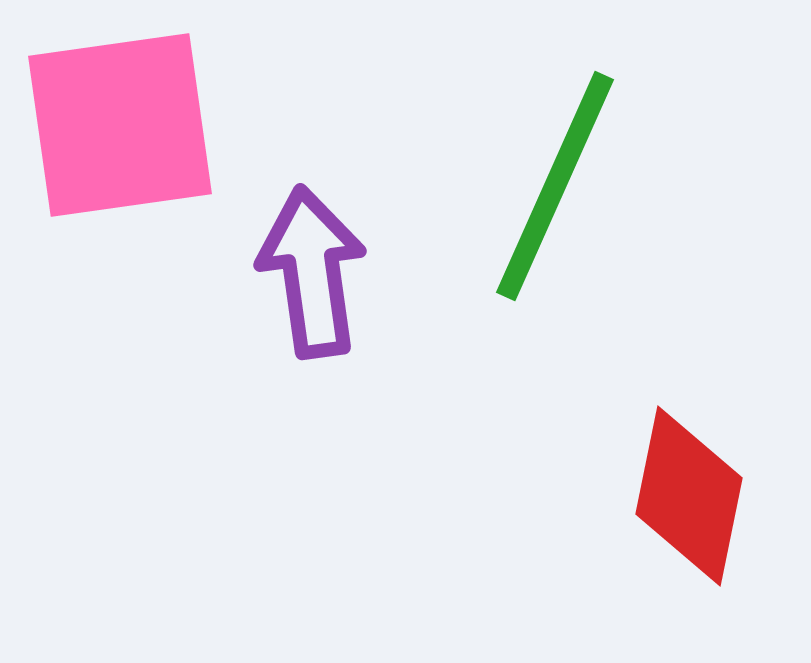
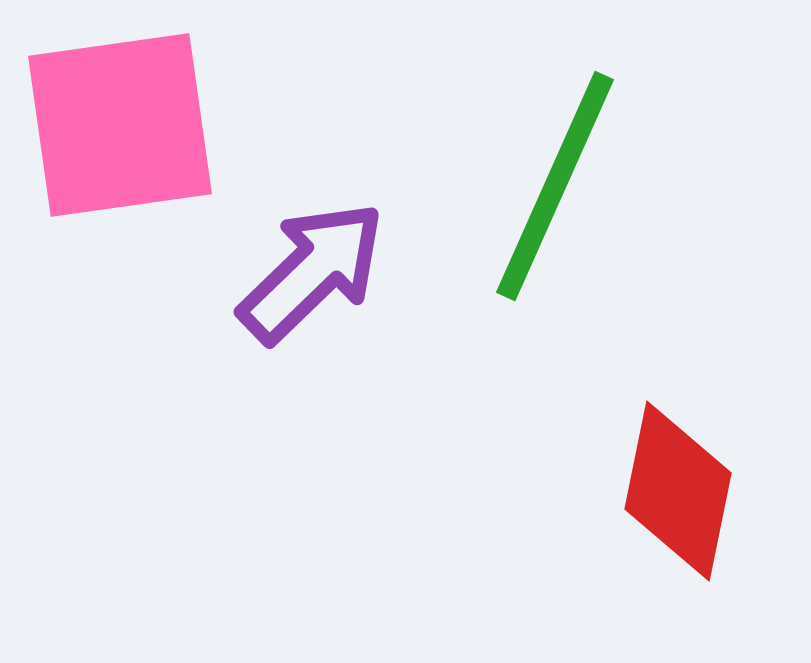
purple arrow: rotated 54 degrees clockwise
red diamond: moved 11 px left, 5 px up
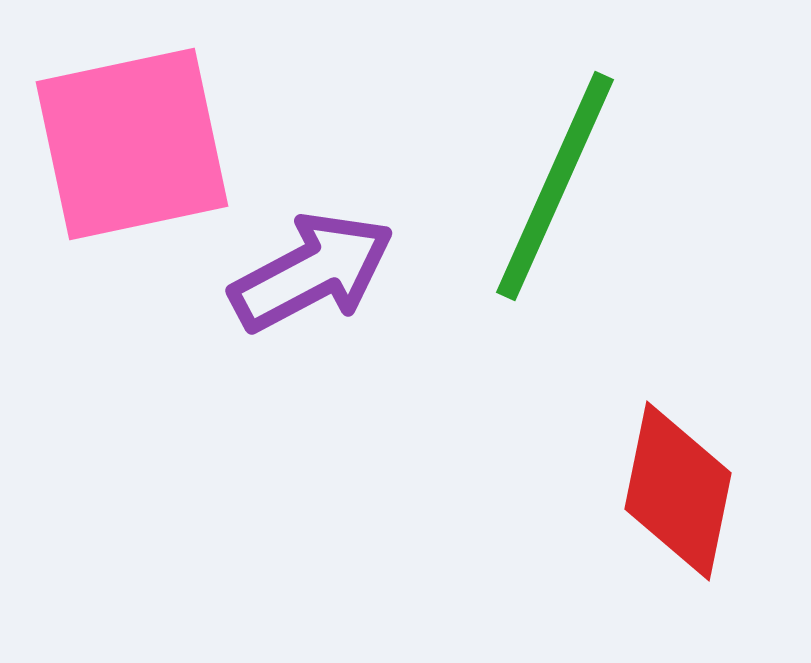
pink square: moved 12 px right, 19 px down; rotated 4 degrees counterclockwise
purple arrow: rotated 16 degrees clockwise
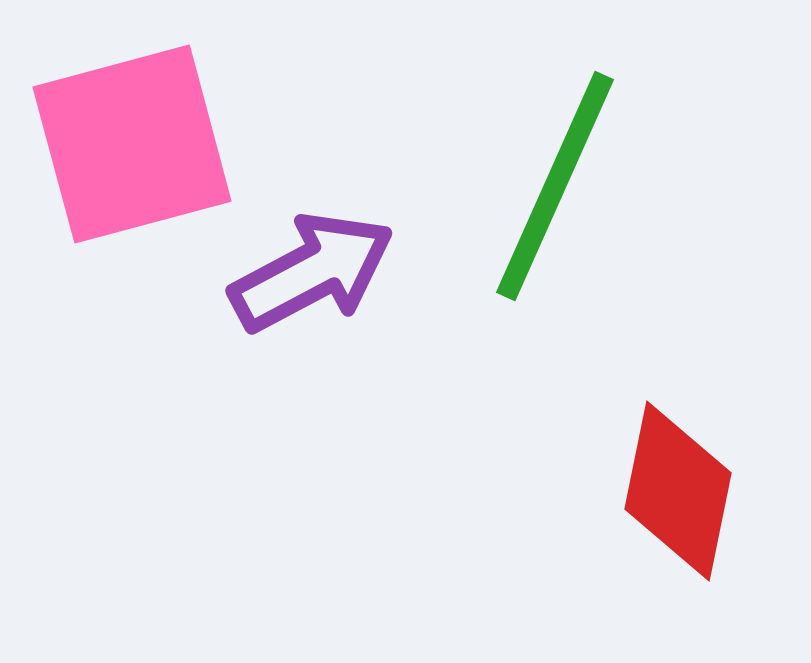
pink square: rotated 3 degrees counterclockwise
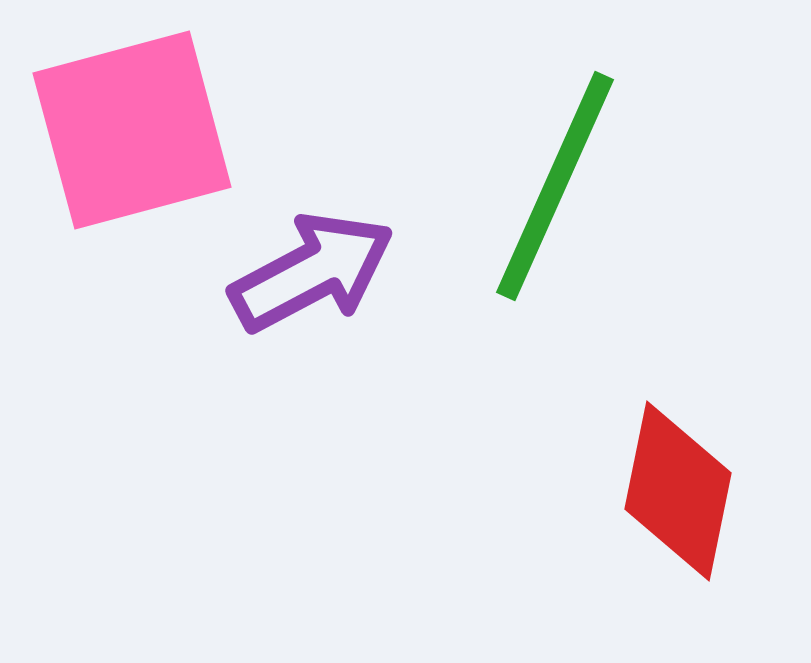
pink square: moved 14 px up
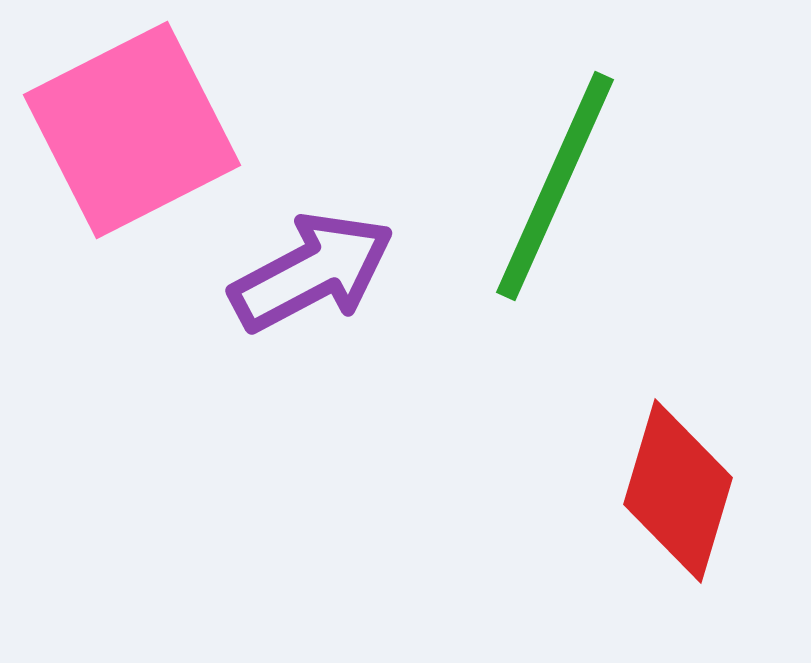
pink square: rotated 12 degrees counterclockwise
red diamond: rotated 5 degrees clockwise
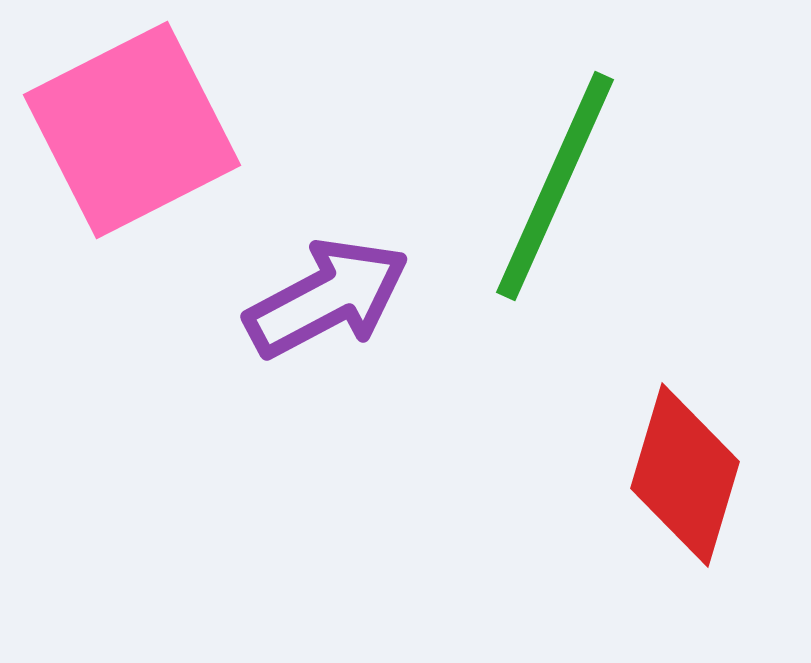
purple arrow: moved 15 px right, 26 px down
red diamond: moved 7 px right, 16 px up
